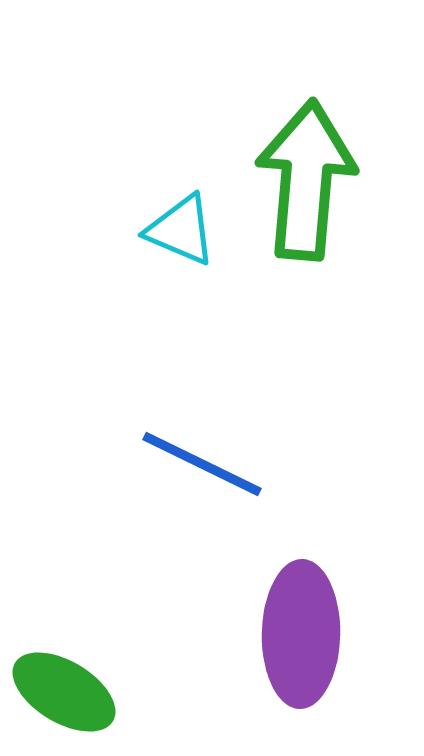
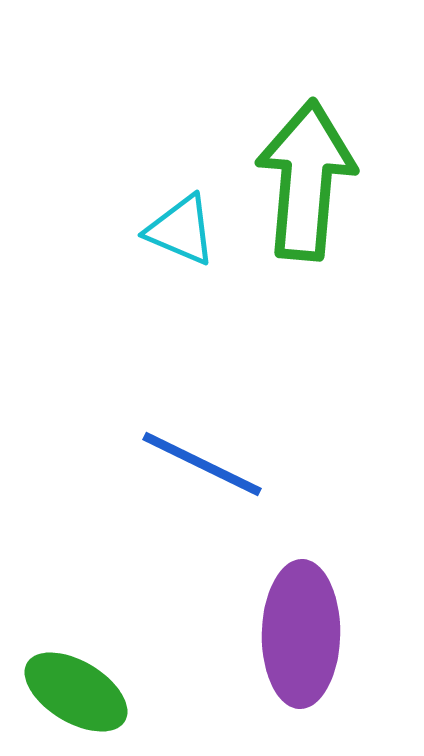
green ellipse: moved 12 px right
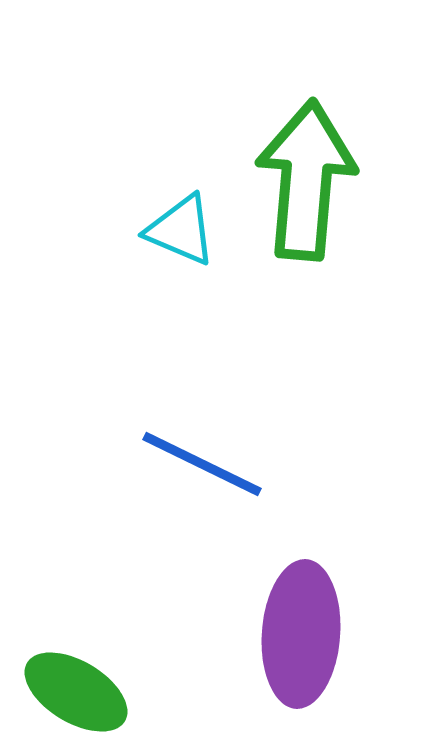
purple ellipse: rotated 3 degrees clockwise
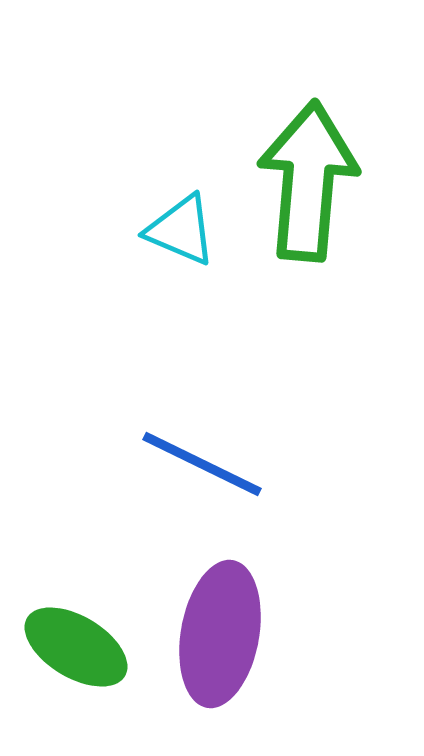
green arrow: moved 2 px right, 1 px down
purple ellipse: moved 81 px left; rotated 6 degrees clockwise
green ellipse: moved 45 px up
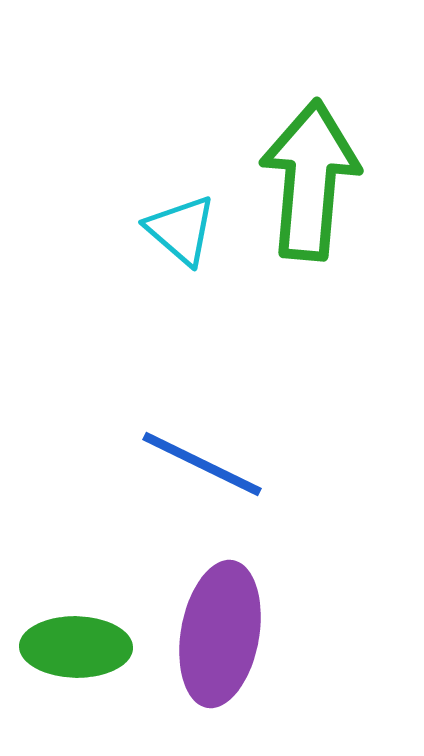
green arrow: moved 2 px right, 1 px up
cyan triangle: rotated 18 degrees clockwise
green ellipse: rotated 30 degrees counterclockwise
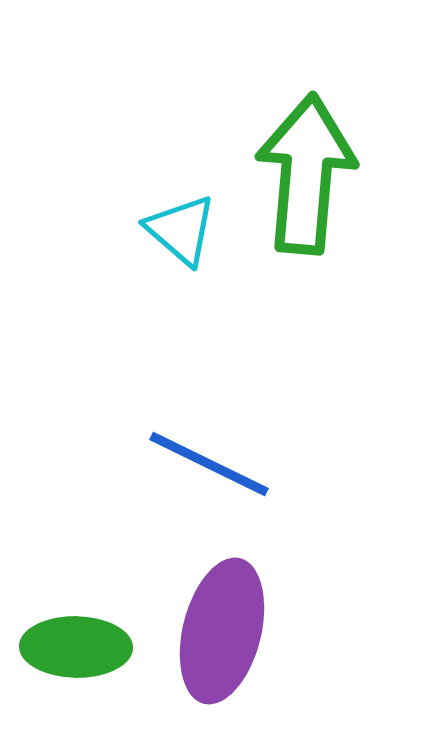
green arrow: moved 4 px left, 6 px up
blue line: moved 7 px right
purple ellipse: moved 2 px right, 3 px up; rotated 4 degrees clockwise
